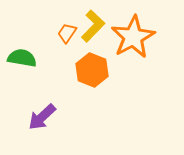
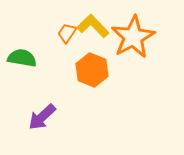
yellow L-shape: rotated 88 degrees counterclockwise
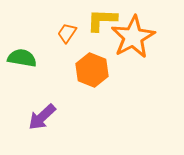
yellow L-shape: moved 9 px right, 6 px up; rotated 44 degrees counterclockwise
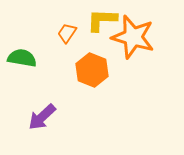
orange star: rotated 27 degrees counterclockwise
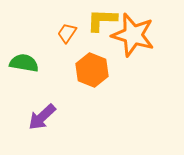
orange star: moved 2 px up
green semicircle: moved 2 px right, 5 px down
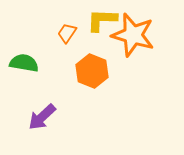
orange hexagon: moved 1 px down
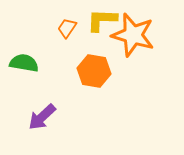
orange trapezoid: moved 5 px up
orange hexagon: moved 2 px right; rotated 12 degrees counterclockwise
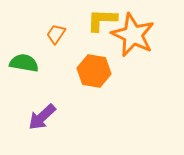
orange trapezoid: moved 11 px left, 6 px down
orange star: rotated 9 degrees clockwise
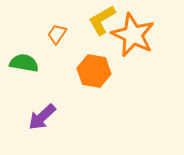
yellow L-shape: rotated 32 degrees counterclockwise
orange trapezoid: moved 1 px right
